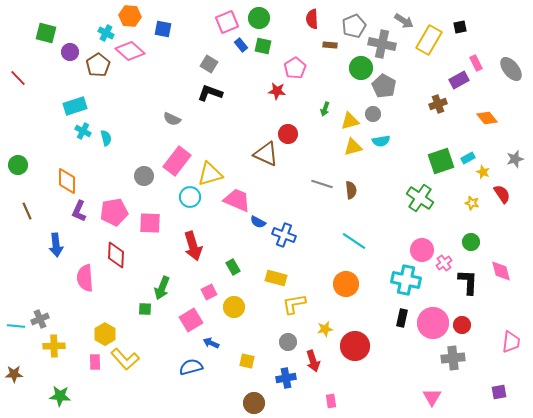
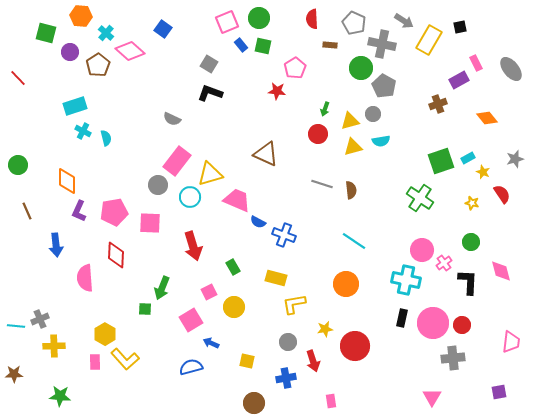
orange hexagon at (130, 16): moved 49 px left
gray pentagon at (354, 26): moved 3 px up; rotated 25 degrees counterclockwise
blue square at (163, 29): rotated 24 degrees clockwise
cyan cross at (106, 33): rotated 14 degrees clockwise
red circle at (288, 134): moved 30 px right
gray circle at (144, 176): moved 14 px right, 9 px down
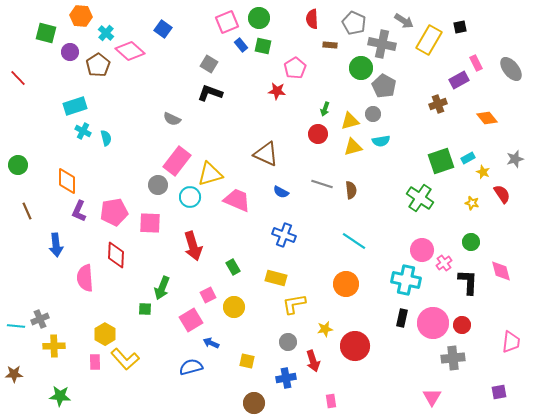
blue semicircle at (258, 222): moved 23 px right, 30 px up
pink square at (209, 292): moved 1 px left, 3 px down
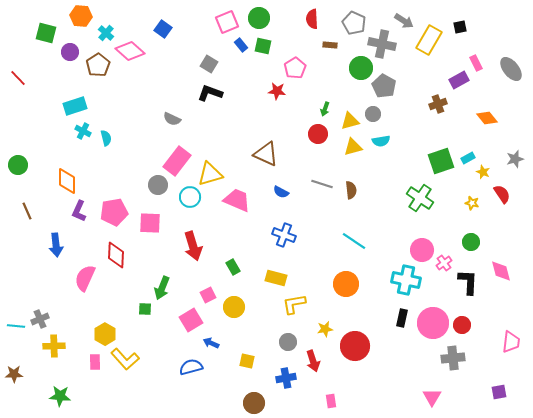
pink semicircle at (85, 278): rotated 28 degrees clockwise
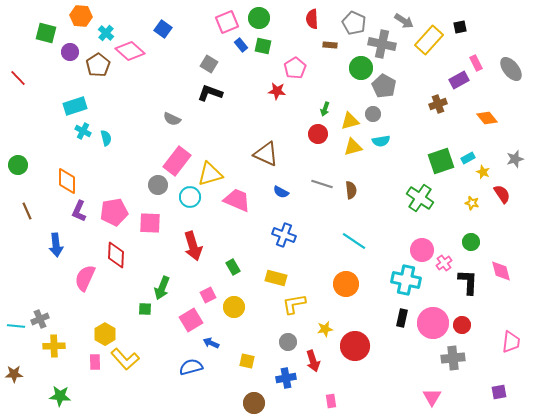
yellow rectangle at (429, 40): rotated 12 degrees clockwise
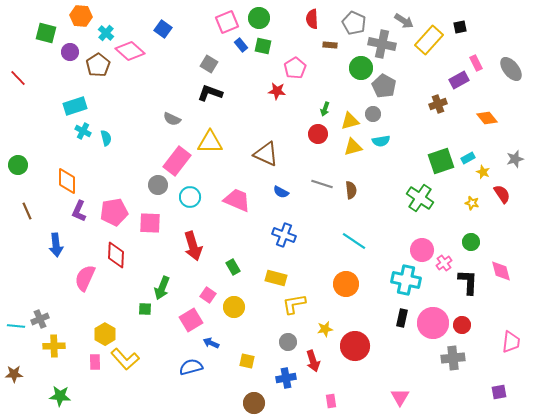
yellow triangle at (210, 174): moved 32 px up; rotated 16 degrees clockwise
pink square at (208, 295): rotated 28 degrees counterclockwise
pink triangle at (432, 397): moved 32 px left
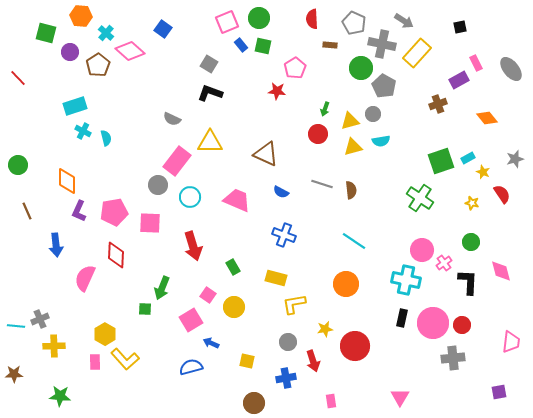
yellow rectangle at (429, 40): moved 12 px left, 13 px down
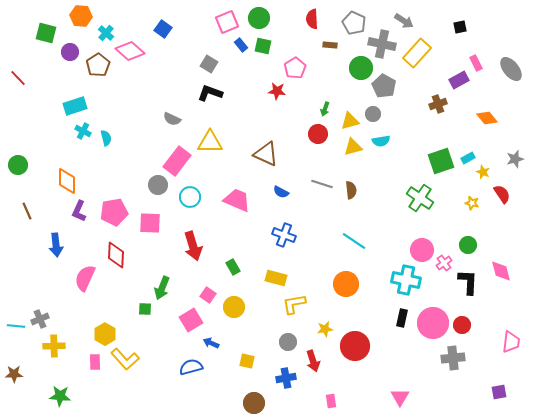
green circle at (471, 242): moved 3 px left, 3 px down
